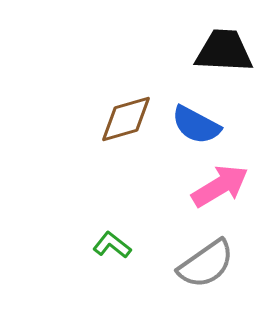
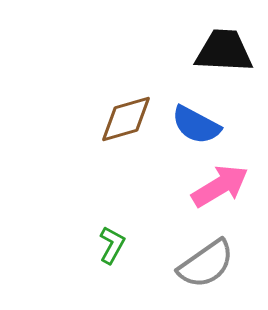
green L-shape: rotated 81 degrees clockwise
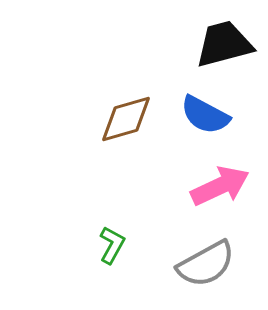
black trapezoid: moved 7 px up; rotated 18 degrees counterclockwise
blue semicircle: moved 9 px right, 10 px up
pink arrow: rotated 6 degrees clockwise
gray semicircle: rotated 6 degrees clockwise
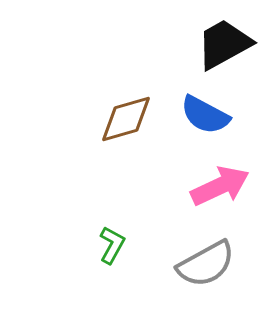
black trapezoid: rotated 14 degrees counterclockwise
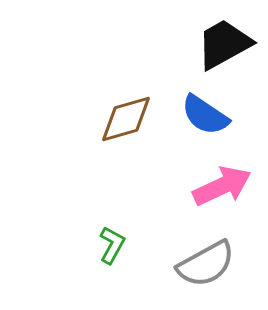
blue semicircle: rotated 6 degrees clockwise
pink arrow: moved 2 px right
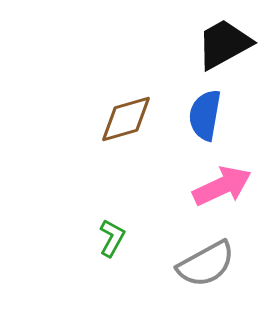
blue semicircle: rotated 66 degrees clockwise
green L-shape: moved 7 px up
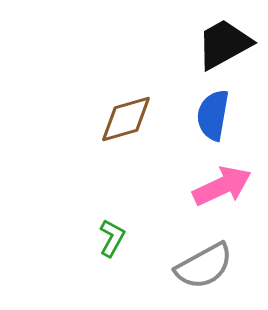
blue semicircle: moved 8 px right
gray semicircle: moved 2 px left, 2 px down
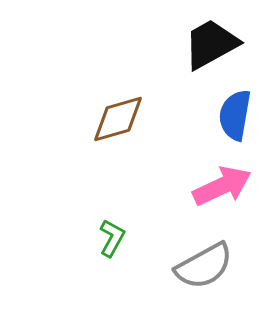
black trapezoid: moved 13 px left
blue semicircle: moved 22 px right
brown diamond: moved 8 px left
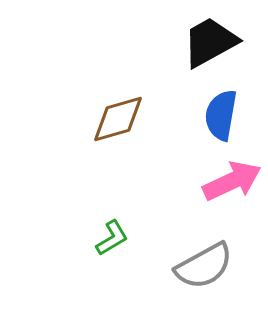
black trapezoid: moved 1 px left, 2 px up
blue semicircle: moved 14 px left
pink arrow: moved 10 px right, 5 px up
green L-shape: rotated 30 degrees clockwise
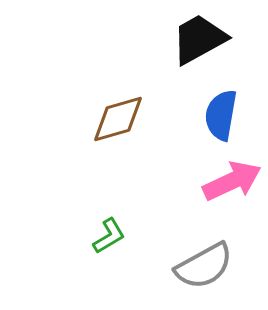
black trapezoid: moved 11 px left, 3 px up
green L-shape: moved 3 px left, 2 px up
